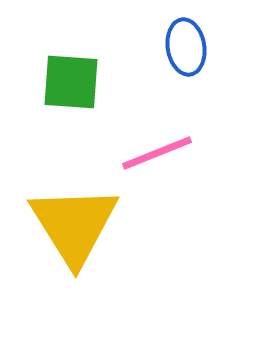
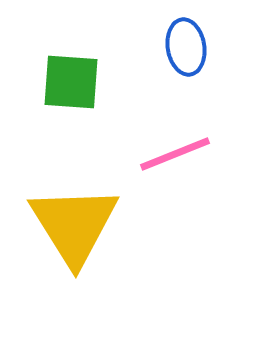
pink line: moved 18 px right, 1 px down
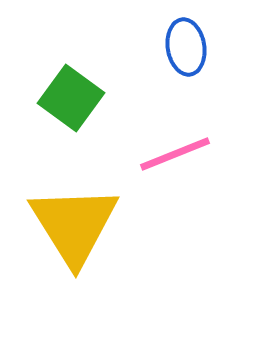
green square: moved 16 px down; rotated 32 degrees clockwise
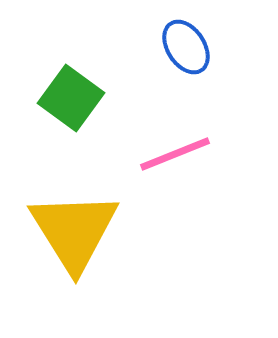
blue ellipse: rotated 24 degrees counterclockwise
yellow triangle: moved 6 px down
